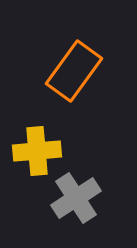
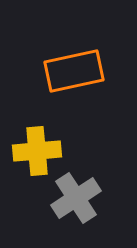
orange rectangle: rotated 42 degrees clockwise
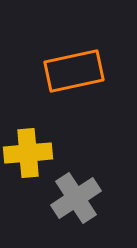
yellow cross: moved 9 px left, 2 px down
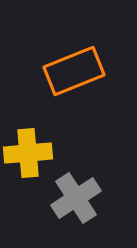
orange rectangle: rotated 10 degrees counterclockwise
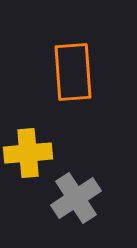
orange rectangle: moved 1 px left, 1 px down; rotated 72 degrees counterclockwise
